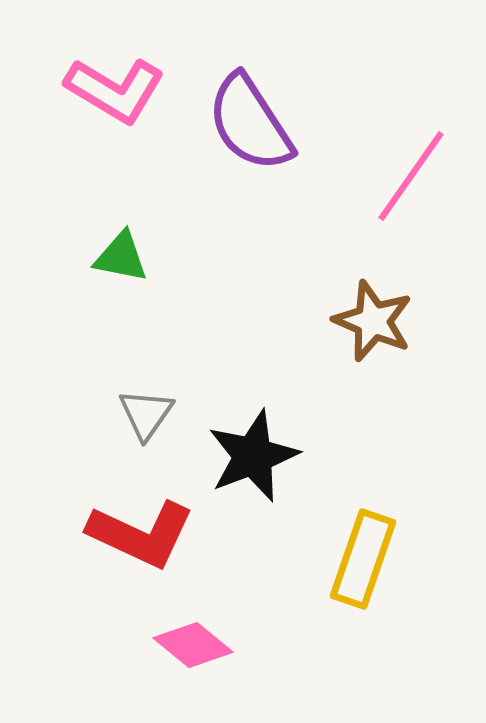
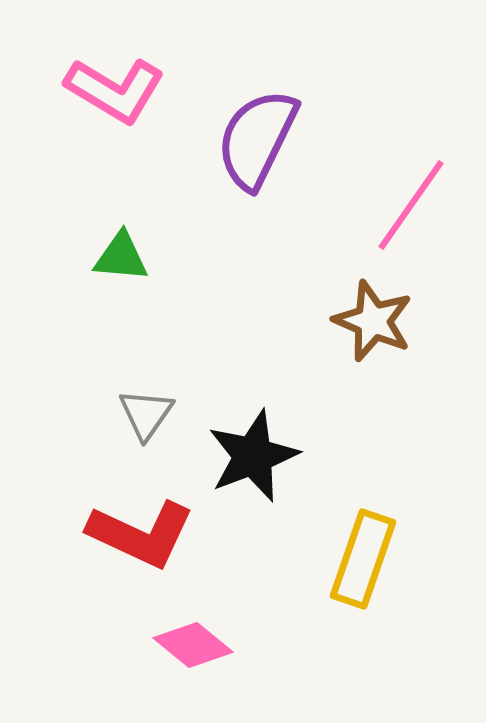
purple semicircle: moved 7 px right, 16 px down; rotated 59 degrees clockwise
pink line: moved 29 px down
green triangle: rotated 6 degrees counterclockwise
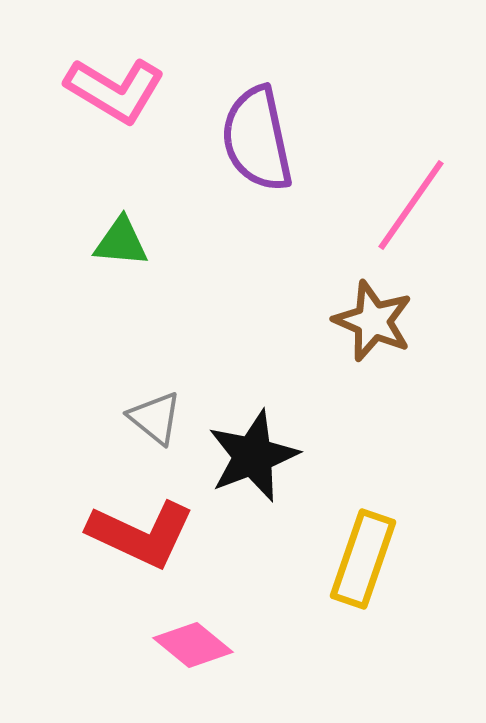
purple semicircle: rotated 38 degrees counterclockwise
green triangle: moved 15 px up
gray triangle: moved 9 px right, 4 px down; rotated 26 degrees counterclockwise
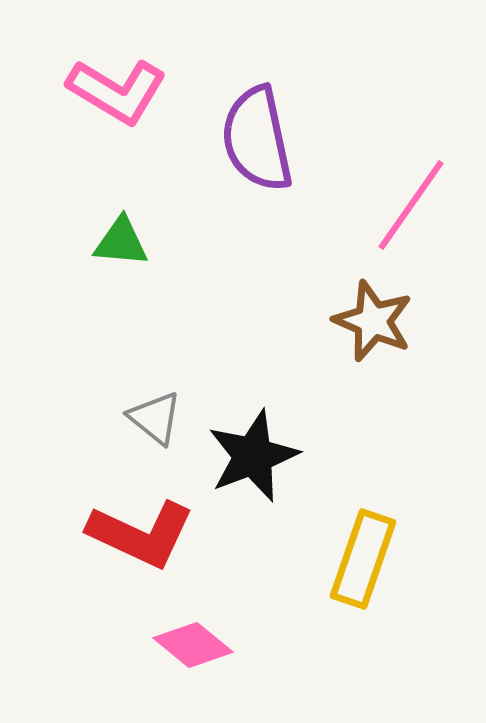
pink L-shape: moved 2 px right, 1 px down
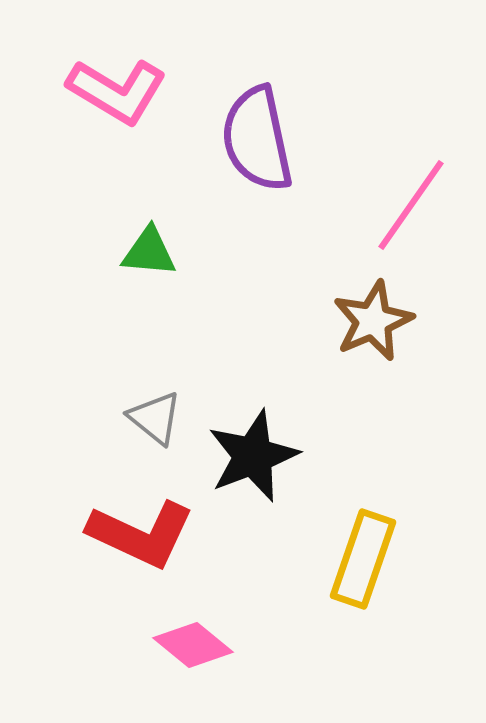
green triangle: moved 28 px right, 10 px down
brown star: rotated 26 degrees clockwise
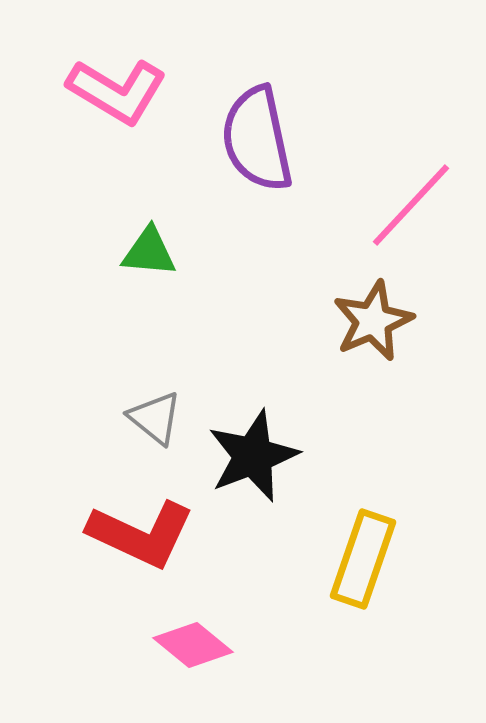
pink line: rotated 8 degrees clockwise
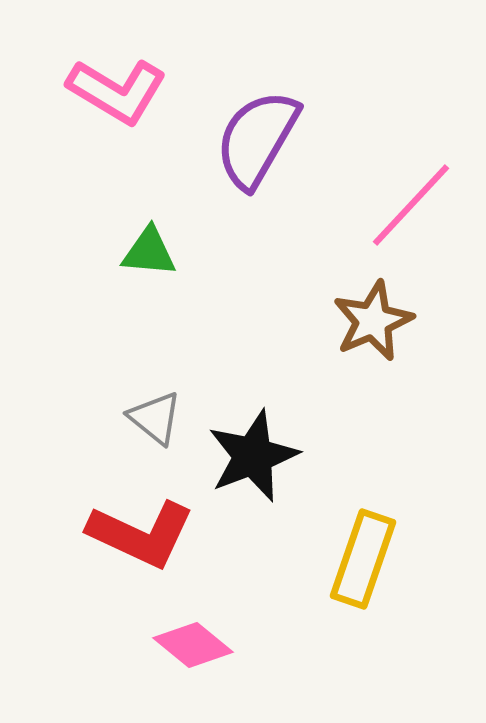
purple semicircle: rotated 42 degrees clockwise
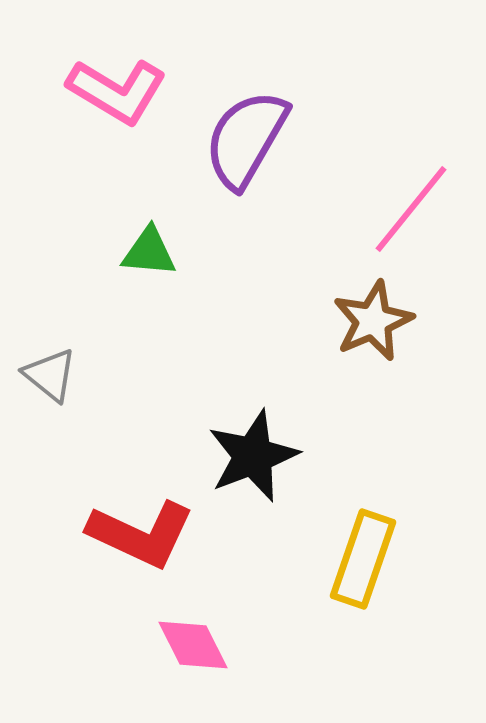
purple semicircle: moved 11 px left
pink line: moved 4 px down; rotated 4 degrees counterclockwise
gray triangle: moved 105 px left, 43 px up
pink diamond: rotated 24 degrees clockwise
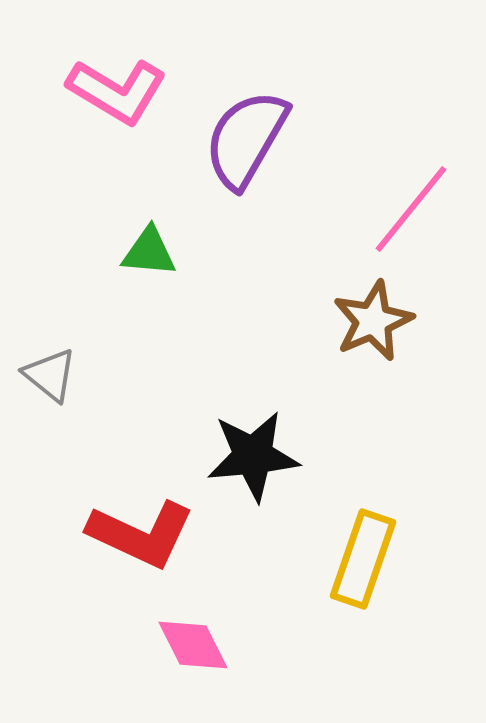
black star: rotated 16 degrees clockwise
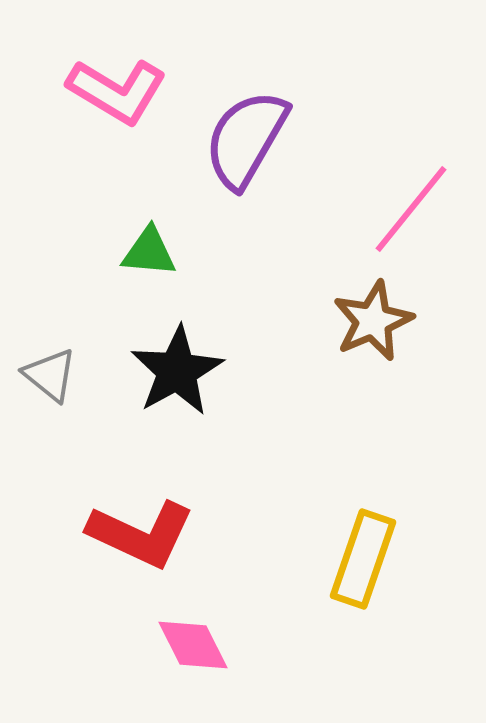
black star: moved 76 px left, 85 px up; rotated 24 degrees counterclockwise
